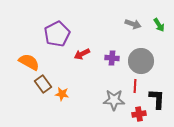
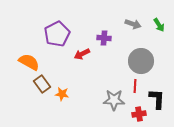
purple cross: moved 8 px left, 20 px up
brown rectangle: moved 1 px left
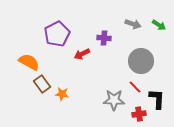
green arrow: rotated 24 degrees counterclockwise
red line: moved 1 px down; rotated 48 degrees counterclockwise
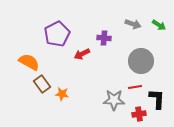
red line: rotated 56 degrees counterclockwise
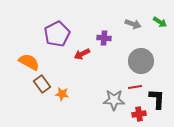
green arrow: moved 1 px right, 3 px up
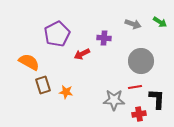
brown rectangle: moved 1 px right, 1 px down; rotated 18 degrees clockwise
orange star: moved 4 px right, 2 px up
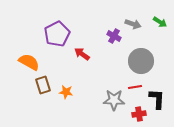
purple cross: moved 10 px right, 2 px up; rotated 24 degrees clockwise
red arrow: rotated 63 degrees clockwise
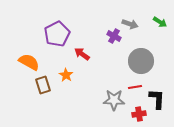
gray arrow: moved 3 px left
orange star: moved 17 px up; rotated 24 degrees clockwise
